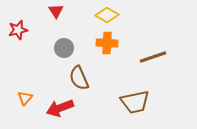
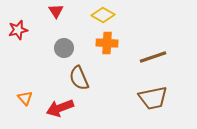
yellow diamond: moved 4 px left
orange triangle: rotated 21 degrees counterclockwise
brown trapezoid: moved 18 px right, 4 px up
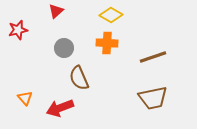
red triangle: rotated 21 degrees clockwise
yellow diamond: moved 8 px right
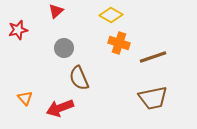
orange cross: moved 12 px right; rotated 15 degrees clockwise
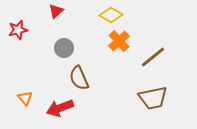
orange cross: moved 2 px up; rotated 30 degrees clockwise
brown line: rotated 20 degrees counterclockwise
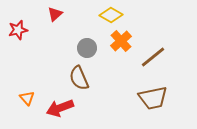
red triangle: moved 1 px left, 3 px down
orange cross: moved 2 px right
gray circle: moved 23 px right
orange triangle: moved 2 px right
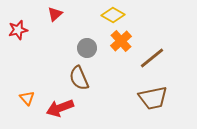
yellow diamond: moved 2 px right
brown line: moved 1 px left, 1 px down
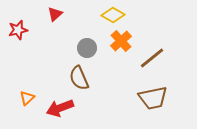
orange triangle: rotated 28 degrees clockwise
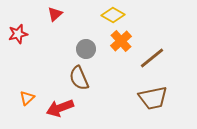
red star: moved 4 px down
gray circle: moved 1 px left, 1 px down
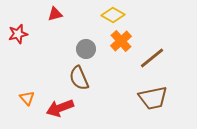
red triangle: rotated 28 degrees clockwise
orange triangle: rotated 28 degrees counterclockwise
